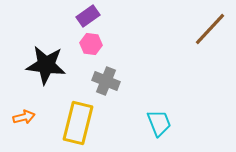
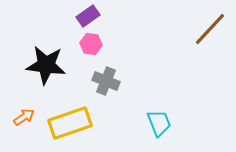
orange arrow: rotated 20 degrees counterclockwise
yellow rectangle: moved 8 px left; rotated 57 degrees clockwise
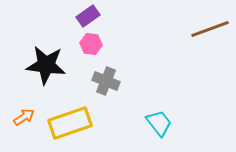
brown line: rotated 27 degrees clockwise
cyan trapezoid: rotated 16 degrees counterclockwise
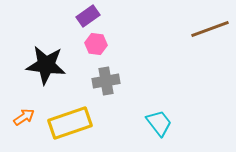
pink hexagon: moved 5 px right
gray cross: rotated 32 degrees counterclockwise
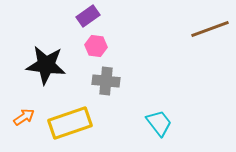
pink hexagon: moved 2 px down
gray cross: rotated 16 degrees clockwise
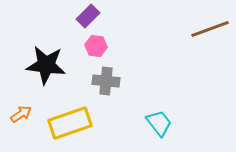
purple rectangle: rotated 10 degrees counterclockwise
orange arrow: moved 3 px left, 3 px up
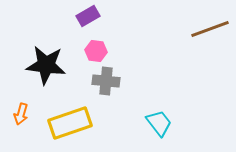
purple rectangle: rotated 15 degrees clockwise
pink hexagon: moved 5 px down
orange arrow: rotated 140 degrees clockwise
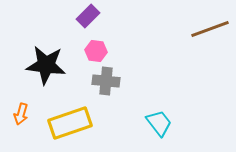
purple rectangle: rotated 15 degrees counterclockwise
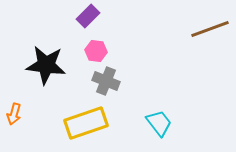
gray cross: rotated 16 degrees clockwise
orange arrow: moved 7 px left
yellow rectangle: moved 16 px right
